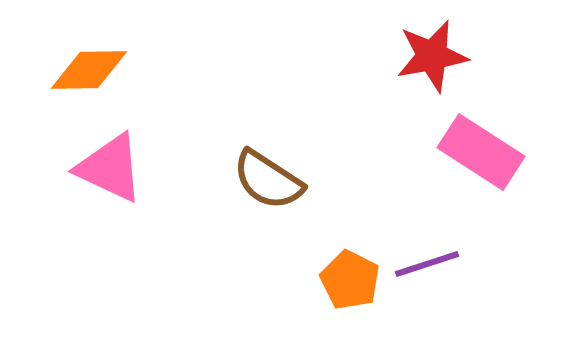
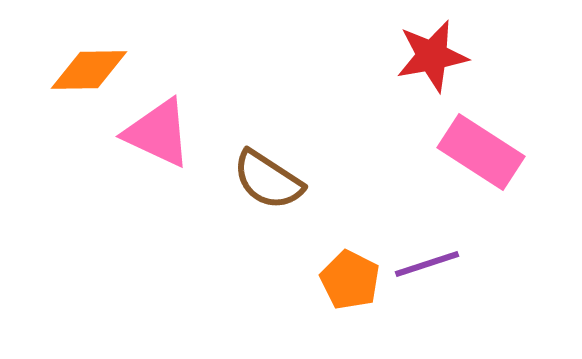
pink triangle: moved 48 px right, 35 px up
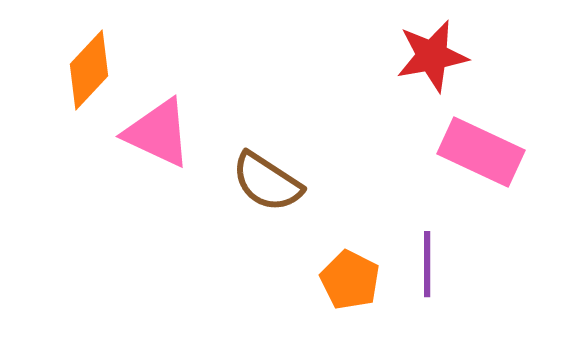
orange diamond: rotated 46 degrees counterclockwise
pink rectangle: rotated 8 degrees counterclockwise
brown semicircle: moved 1 px left, 2 px down
purple line: rotated 72 degrees counterclockwise
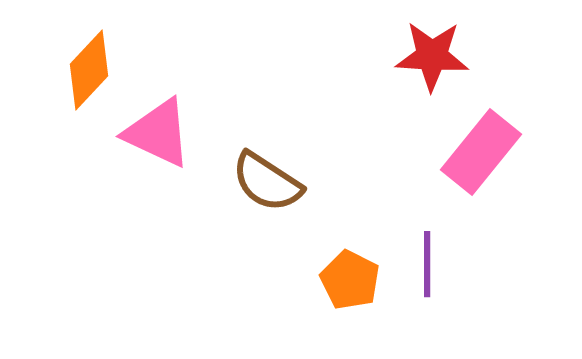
red star: rotated 14 degrees clockwise
pink rectangle: rotated 76 degrees counterclockwise
